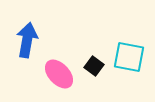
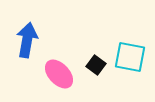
cyan square: moved 1 px right
black square: moved 2 px right, 1 px up
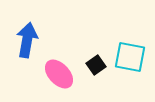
black square: rotated 18 degrees clockwise
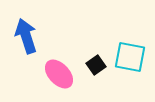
blue arrow: moved 1 px left, 4 px up; rotated 28 degrees counterclockwise
